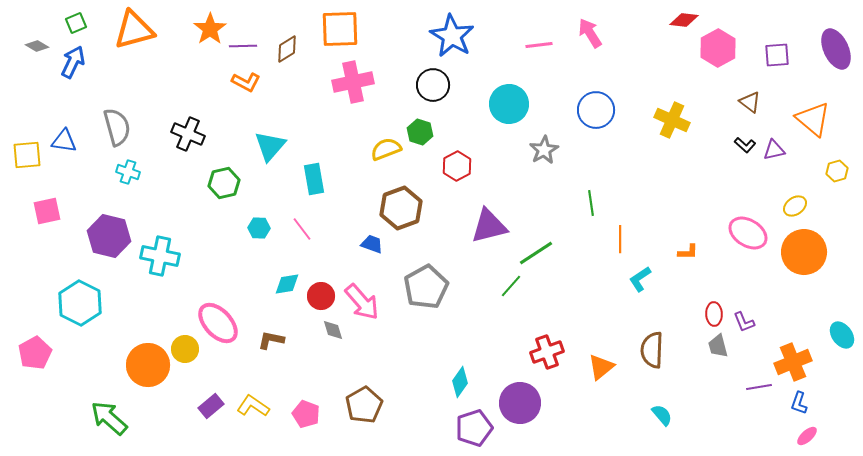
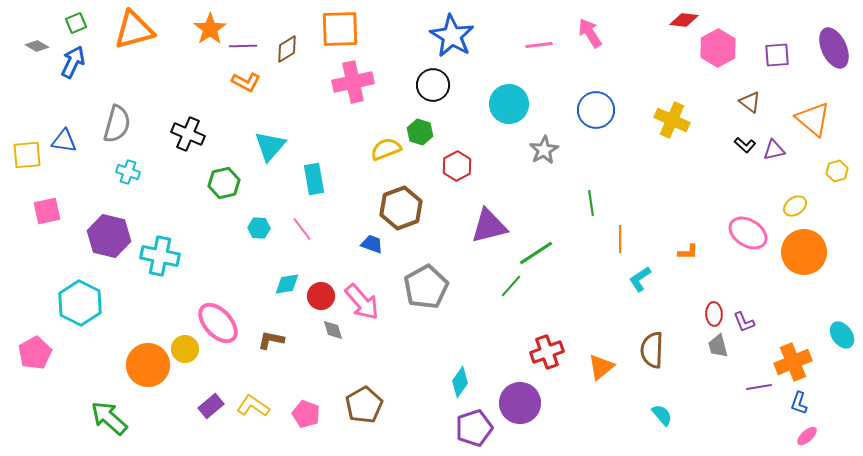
purple ellipse at (836, 49): moved 2 px left, 1 px up
gray semicircle at (117, 127): moved 3 px up; rotated 30 degrees clockwise
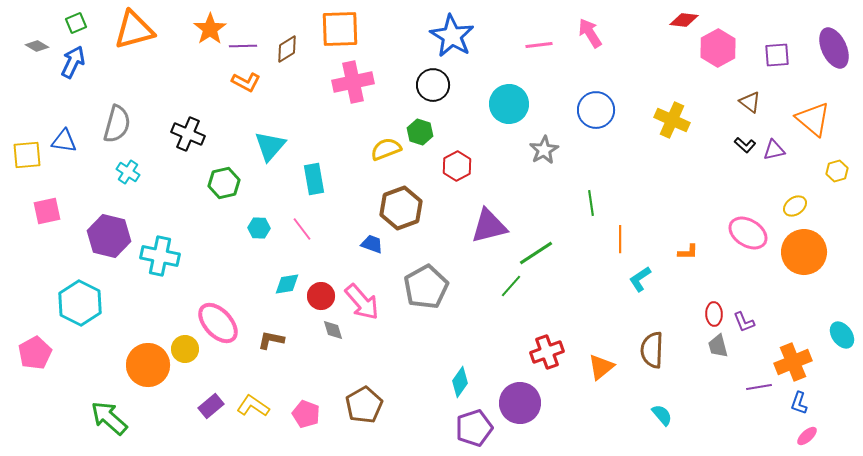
cyan cross at (128, 172): rotated 15 degrees clockwise
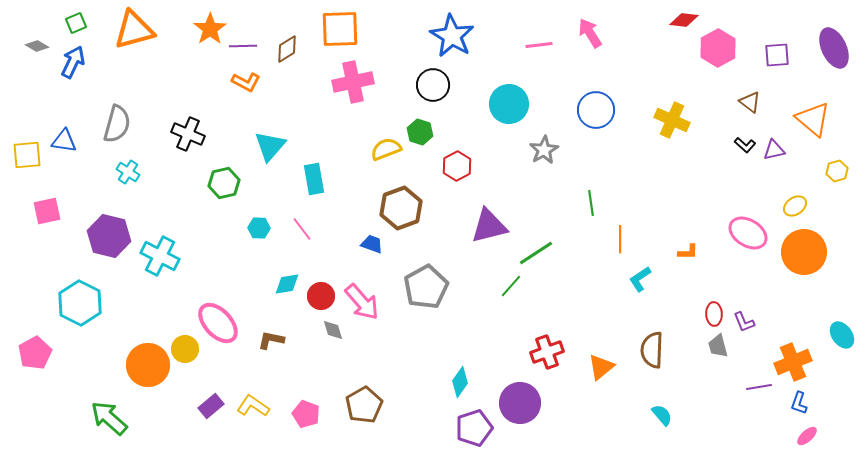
cyan cross at (160, 256): rotated 15 degrees clockwise
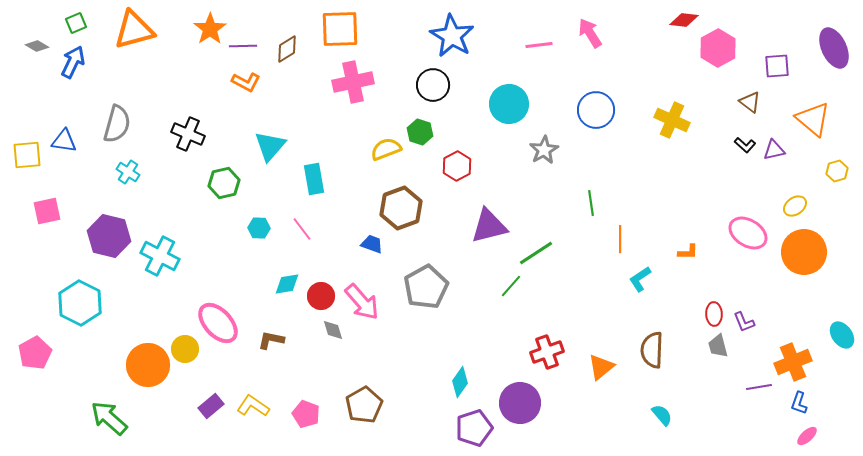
purple square at (777, 55): moved 11 px down
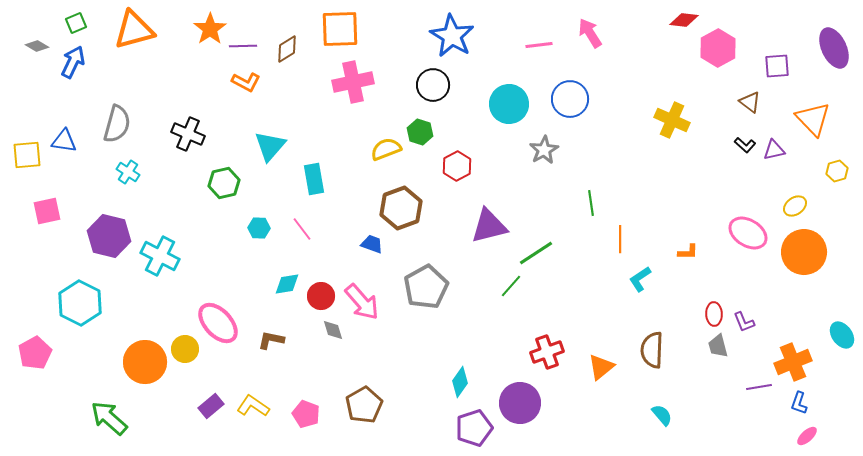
blue circle at (596, 110): moved 26 px left, 11 px up
orange triangle at (813, 119): rotated 6 degrees clockwise
orange circle at (148, 365): moved 3 px left, 3 px up
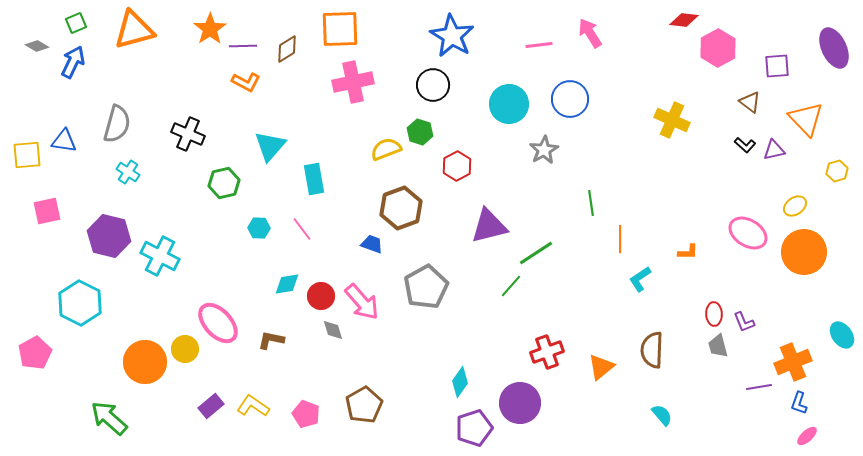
orange triangle at (813, 119): moved 7 px left
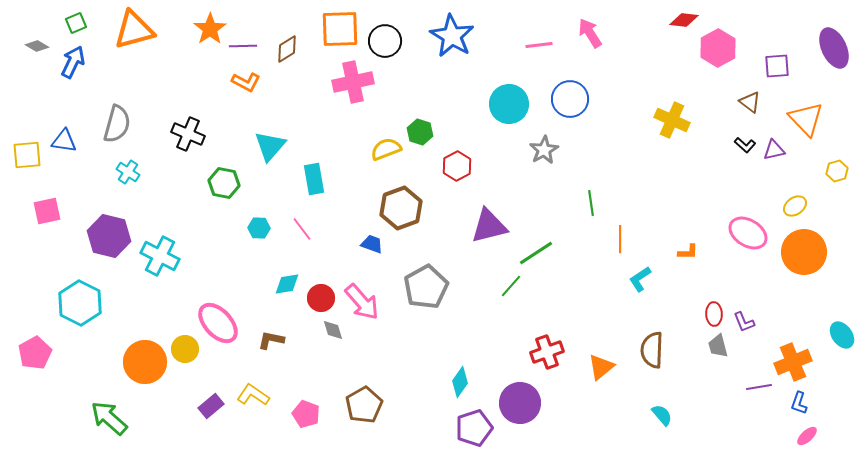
black circle at (433, 85): moved 48 px left, 44 px up
green hexagon at (224, 183): rotated 24 degrees clockwise
red circle at (321, 296): moved 2 px down
yellow L-shape at (253, 406): moved 11 px up
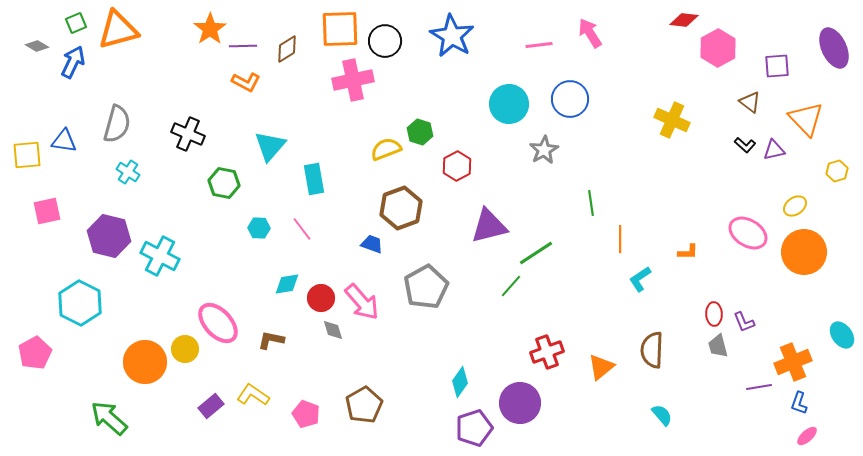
orange triangle at (134, 30): moved 16 px left
pink cross at (353, 82): moved 2 px up
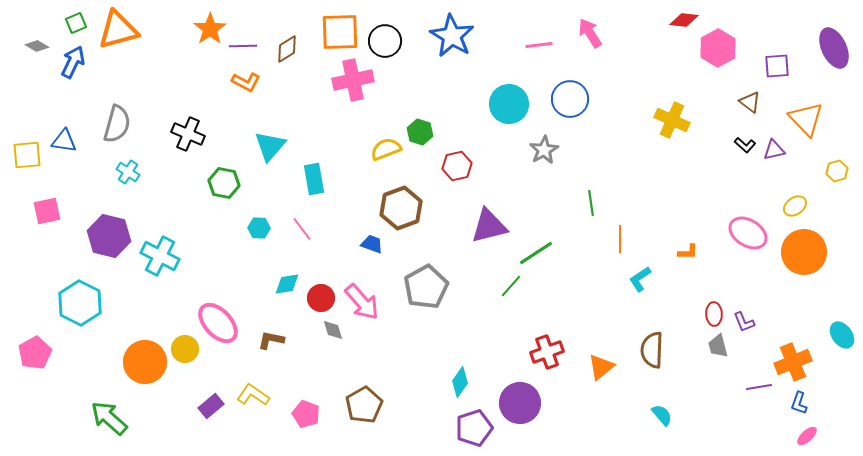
orange square at (340, 29): moved 3 px down
red hexagon at (457, 166): rotated 16 degrees clockwise
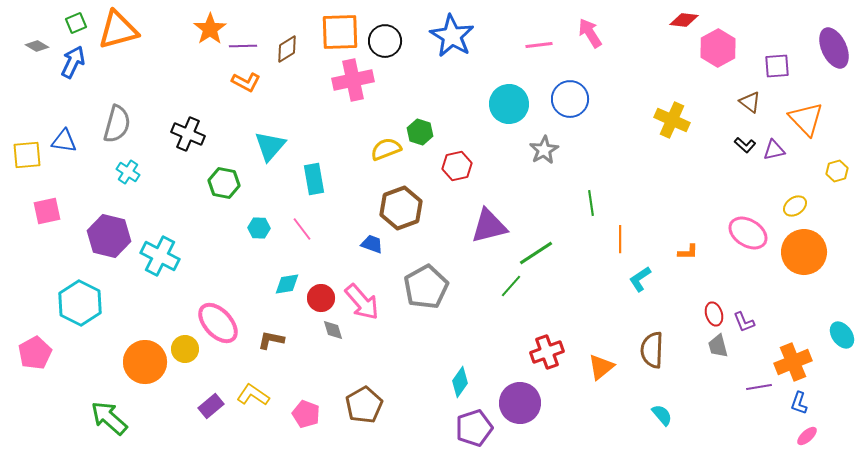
red ellipse at (714, 314): rotated 15 degrees counterclockwise
